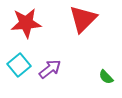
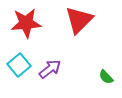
red triangle: moved 4 px left, 1 px down
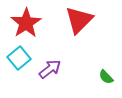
red star: rotated 28 degrees counterclockwise
cyan square: moved 7 px up
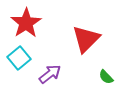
red triangle: moved 7 px right, 19 px down
purple arrow: moved 5 px down
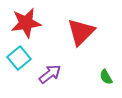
red star: rotated 24 degrees clockwise
red triangle: moved 5 px left, 7 px up
green semicircle: rotated 14 degrees clockwise
